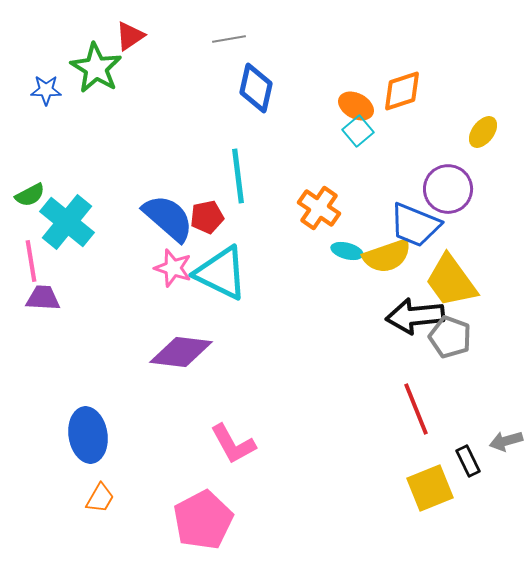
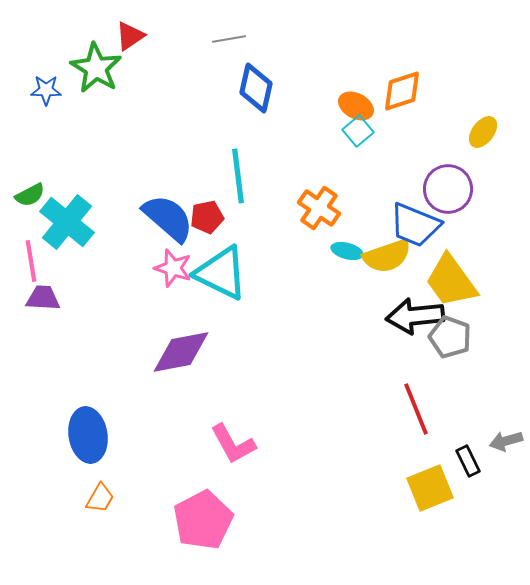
purple diamond: rotated 18 degrees counterclockwise
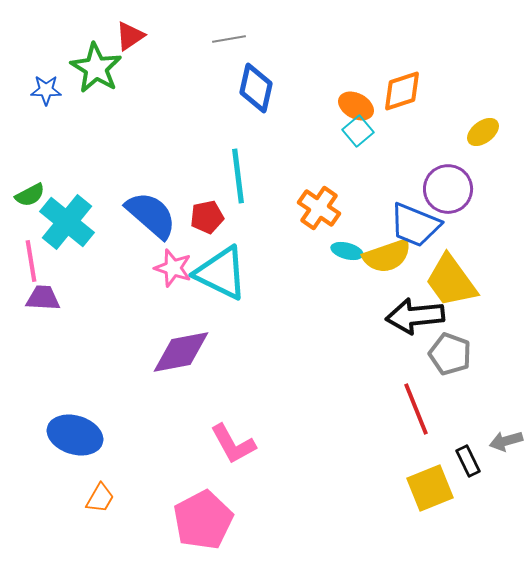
yellow ellipse: rotated 16 degrees clockwise
blue semicircle: moved 17 px left, 3 px up
gray pentagon: moved 17 px down
blue ellipse: moved 13 px left; rotated 64 degrees counterclockwise
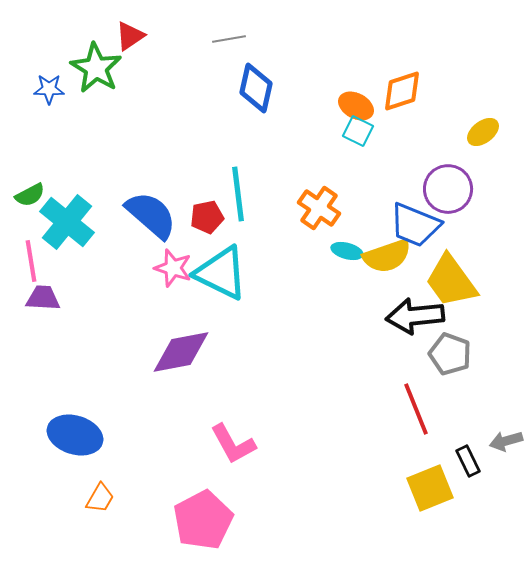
blue star: moved 3 px right, 1 px up
cyan square: rotated 24 degrees counterclockwise
cyan line: moved 18 px down
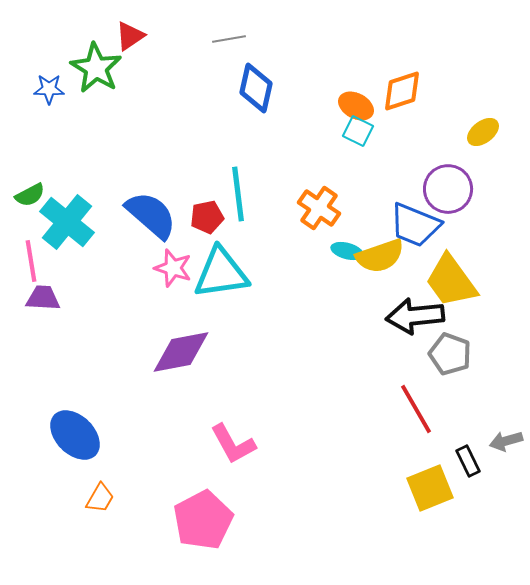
yellow semicircle: moved 7 px left
cyan triangle: rotated 34 degrees counterclockwise
red line: rotated 8 degrees counterclockwise
blue ellipse: rotated 28 degrees clockwise
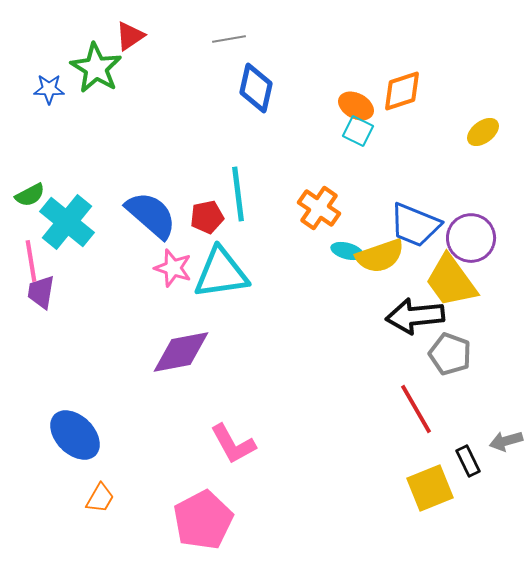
purple circle: moved 23 px right, 49 px down
purple trapezoid: moved 2 px left, 6 px up; rotated 84 degrees counterclockwise
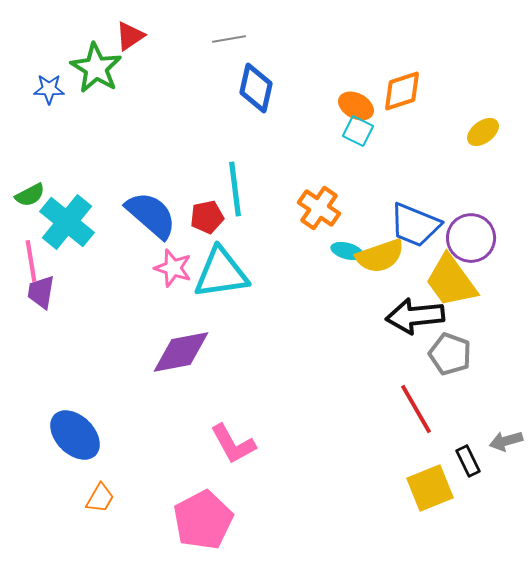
cyan line: moved 3 px left, 5 px up
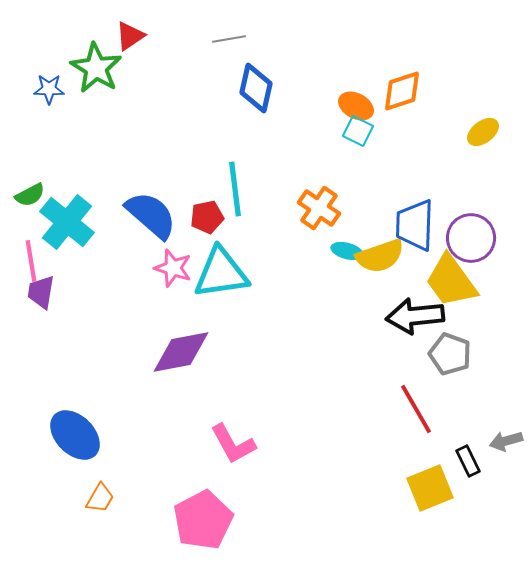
blue trapezoid: rotated 70 degrees clockwise
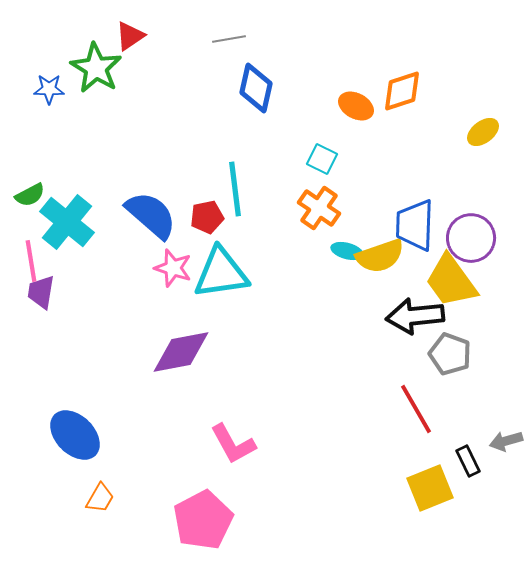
cyan square: moved 36 px left, 28 px down
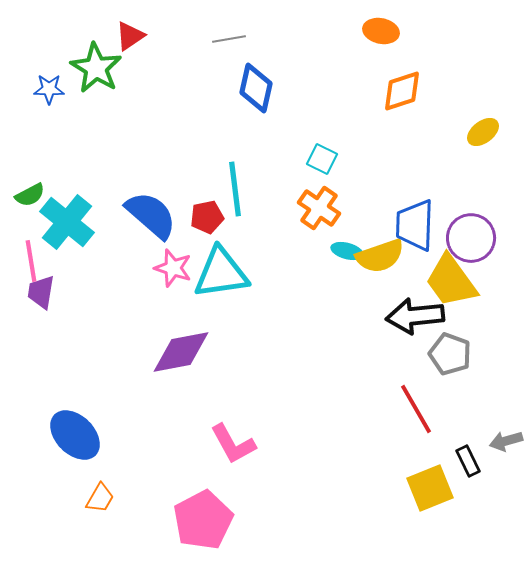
orange ellipse: moved 25 px right, 75 px up; rotated 16 degrees counterclockwise
